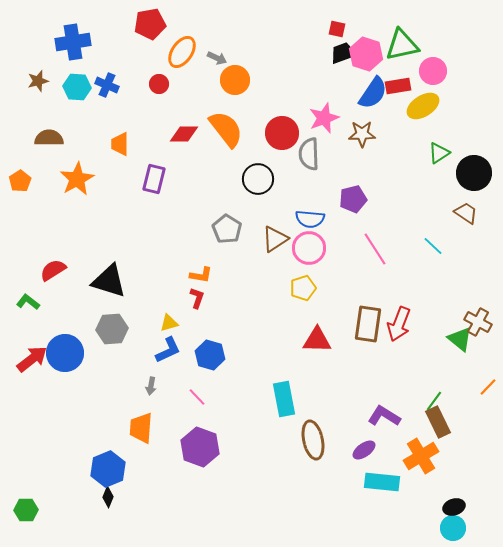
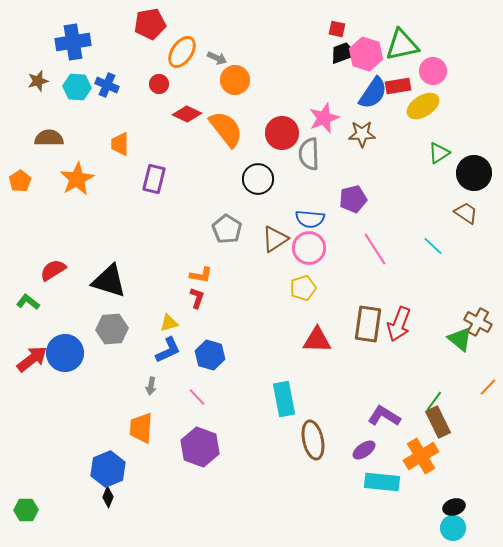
red diamond at (184, 134): moved 3 px right, 20 px up; rotated 24 degrees clockwise
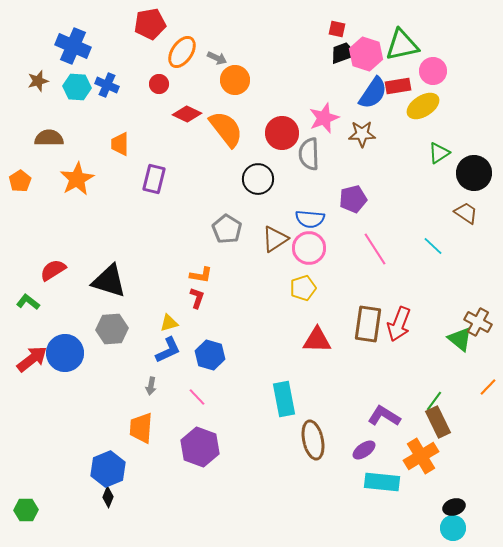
blue cross at (73, 42): moved 4 px down; rotated 32 degrees clockwise
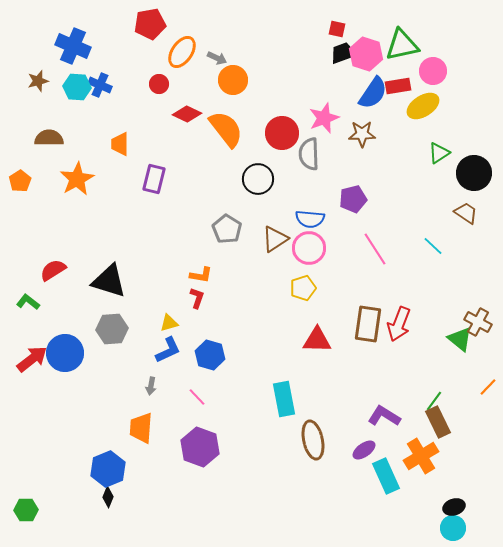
orange circle at (235, 80): moved 2 px left
blue cross at (107, 85): moved 7 px left
cyan rectangle at (382, 482): moved 4 px right, 6 px up; rotated 60 degrees clockwise
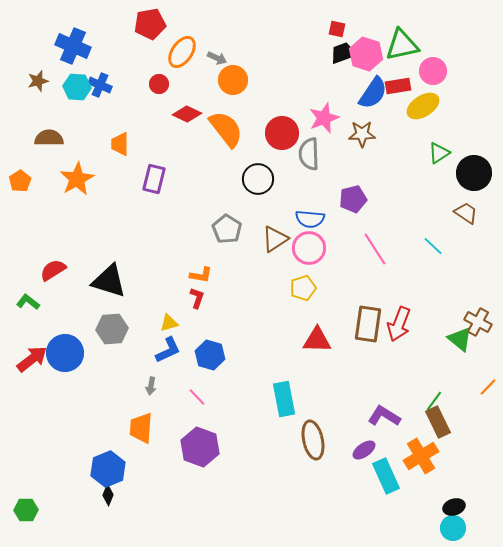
black diamond at (108, 497): moved 2 px up
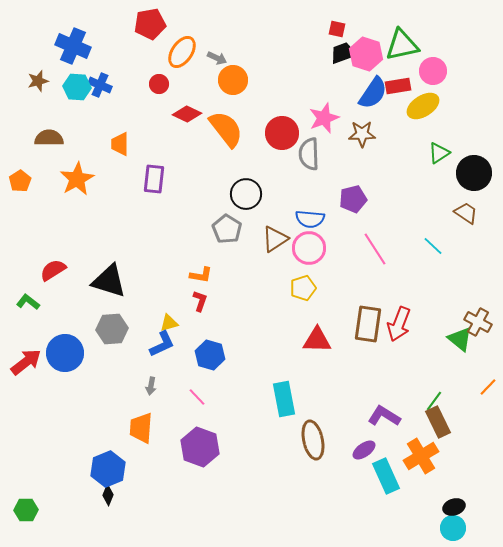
purple rectangle at (154, 179): rotated 8 degrees counterclockwise
black circle at (258, 179): moved 12 px left, 15 px down
red L-shape at (197, 298): moved 3 px right, 3 px down
blue L-shape at (168, 350): moved 6 px left, 6 px up
red arrow at (32, 359): moved 6 px left, 3 px down
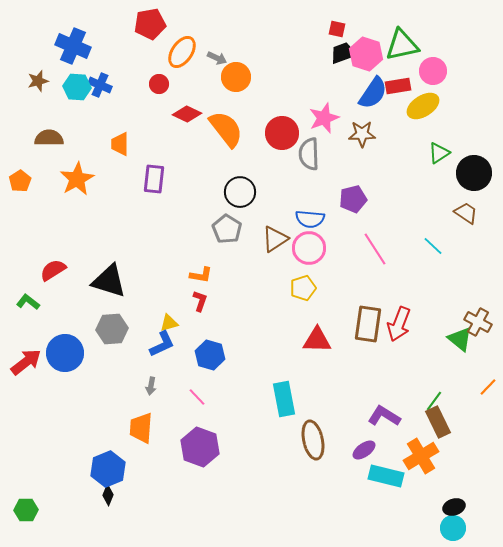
orange circle at (233, 80): moved 3 px right, 3 px up
black circle at (246, 194): moved 6 px left, 2 px up
cyan rectangle at (386, 476): rotated 52 degrees counterclockwise
